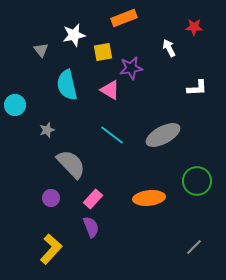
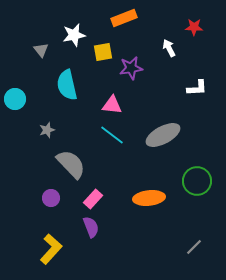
pink triangle: moved 2 px right, 15 px down; rotated 25 degrees counterclockwise
cyan circle: moved 6 px up
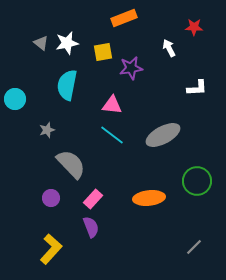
white star: moved 7 px left, 8 px down
gray triangle: moved 7 px up; rotated 14 degrees counterclockwise
cyan semicircle: rotated 24 degrees clockwise
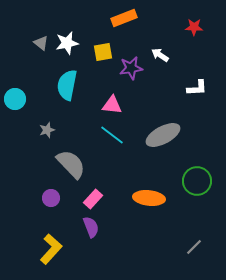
white arrow: moved 9 px left, 7 px down; rotated 30 degrees counterclockwise
orange ellipse: rotated 12 degrees clockwise
